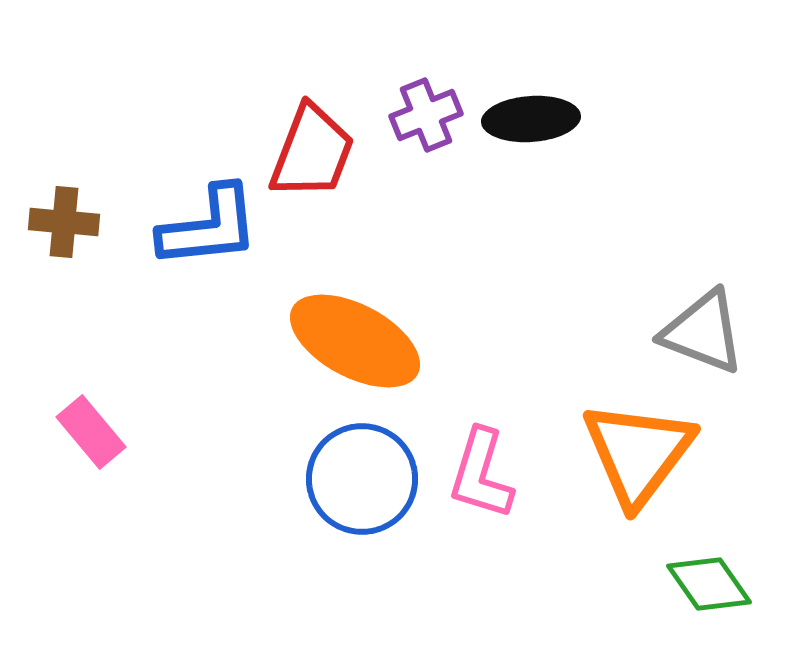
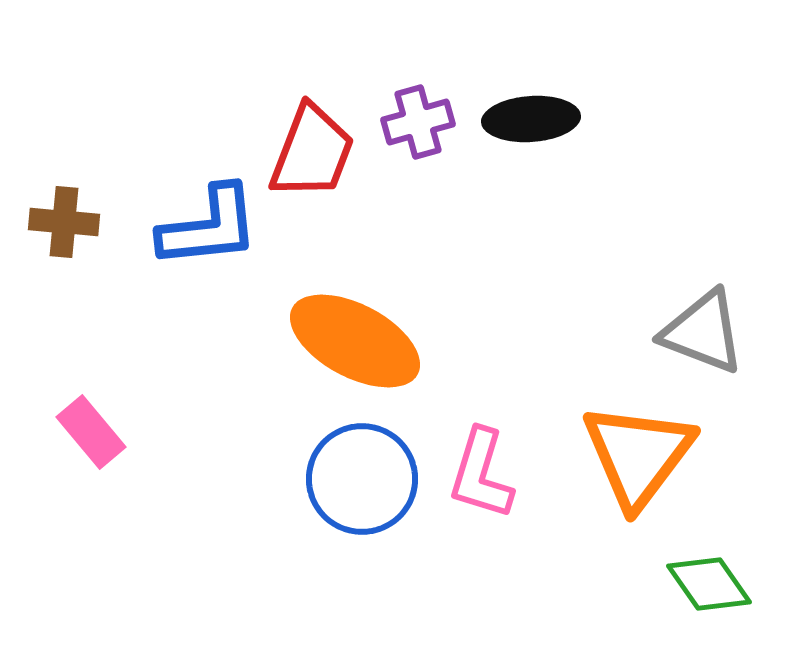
purple cross: moved 8 px left, 7 px down; rotated 6 degrees clockwise
orange triangle: moved 2 px down
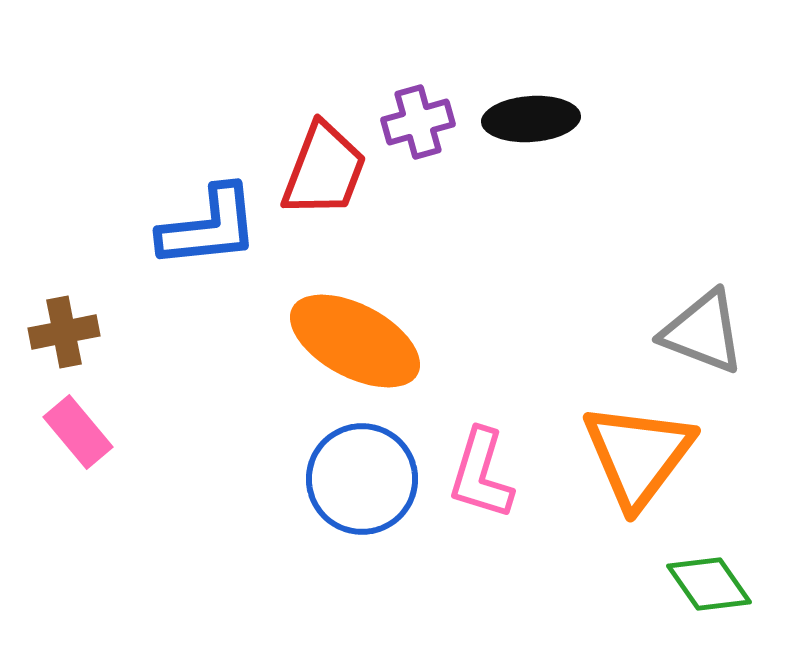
red trapezoid: moved 12 px right, 18 px down
brown cross: moved 110 px down; rotated 16 degrees counterclockwise
pink rectangle: moved 13 px left
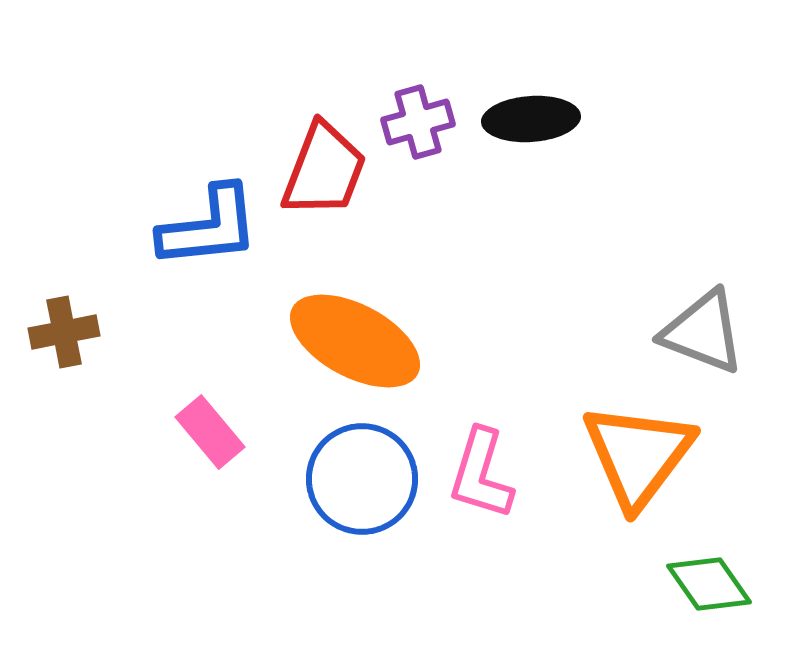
pink rectangle: moved 132 px right
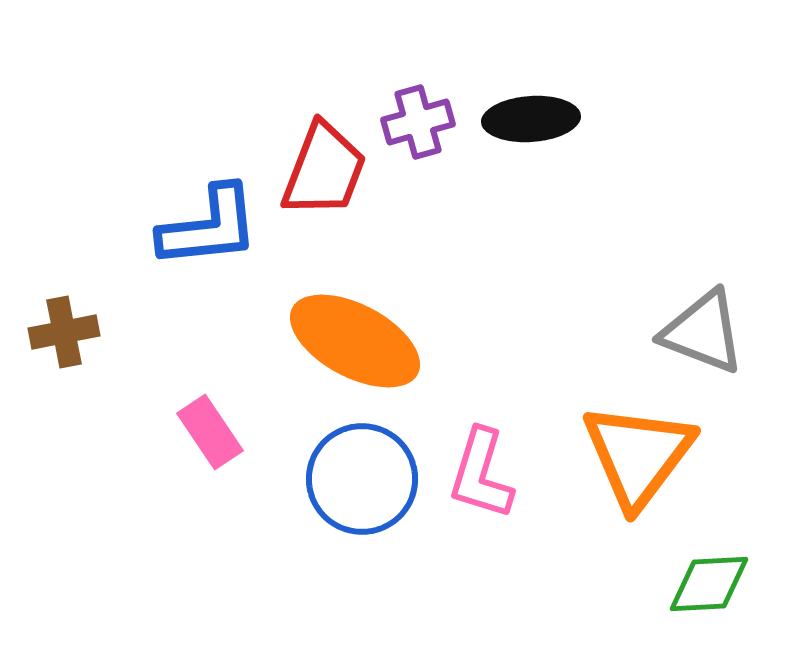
pink rectangle: rotated 6 degrees clockwise
green diamond: rotated 58 degrees counterclockwise
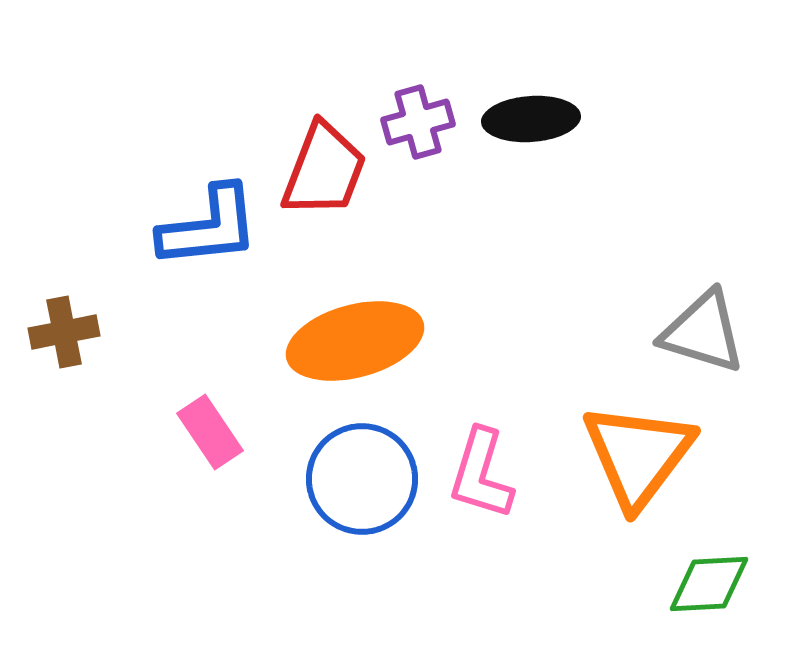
gray triangle: rotated 4 degrees counterclockwise
orange ellipse: rotated 43 degrees counterclockwise
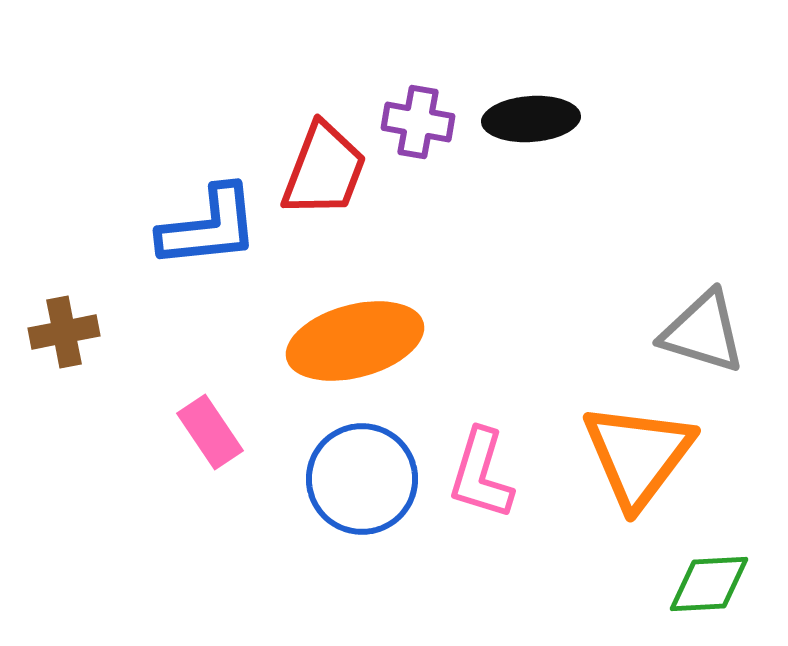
purple cross: rotated 26 degrees clockwise
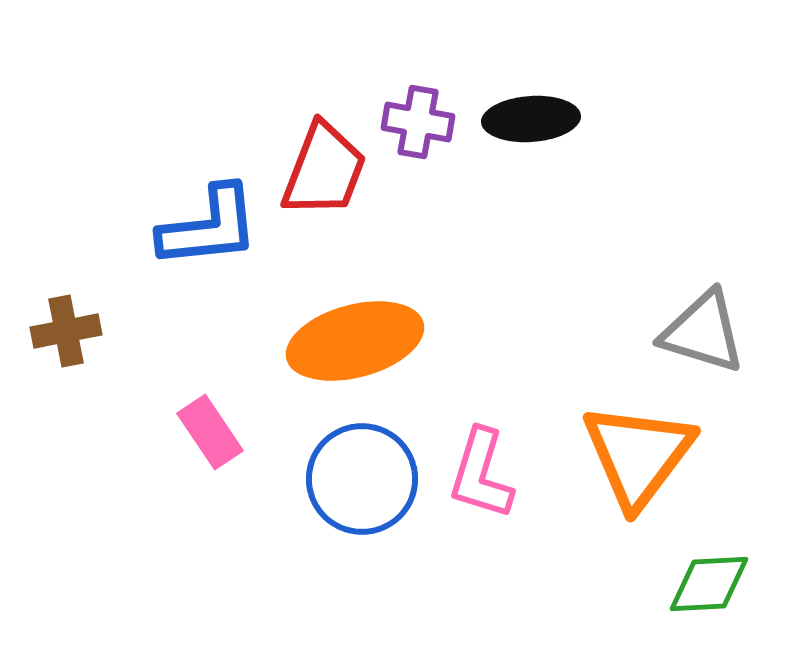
brown cross: moved 2 px right, 1 px up
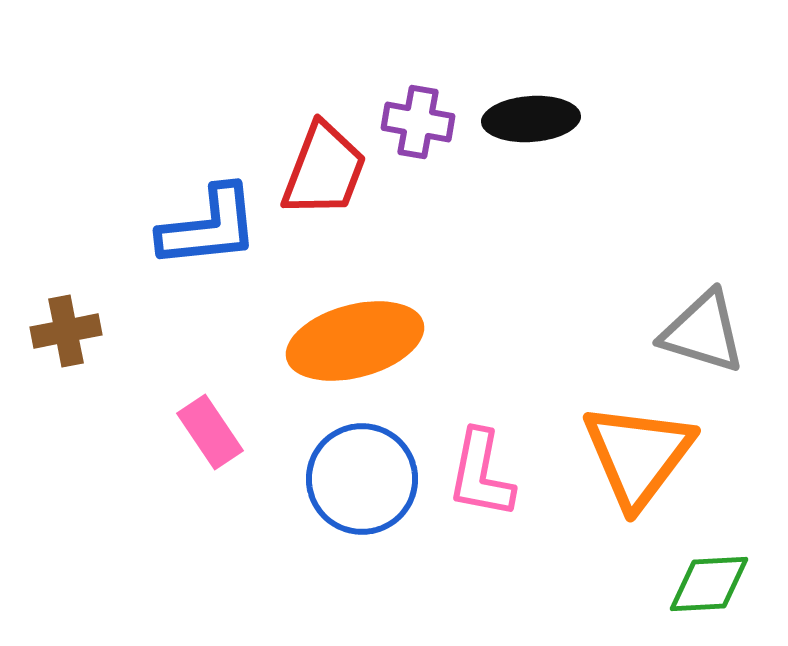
pink L-shape: rotated 6 degrees counterclockwise
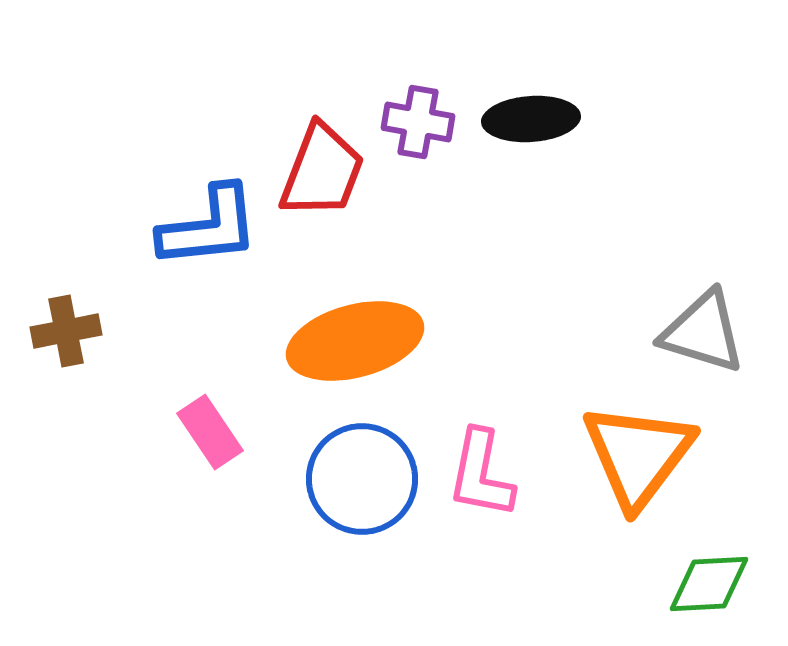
red trapezoid: moved 2 px left, 1 px down
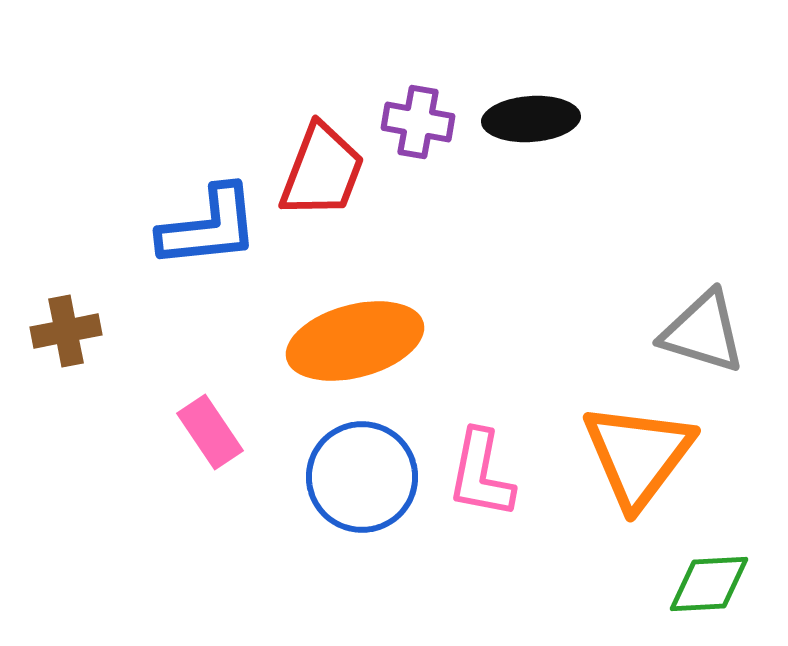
blue circle: moved 2 px up
